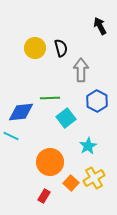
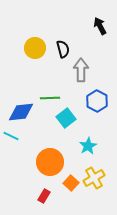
black semicircle: moved 2 px right, 1 px down
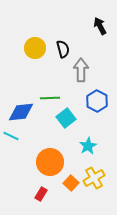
red rectangle: moved 3 px left, 2 px up
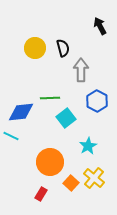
black semicircle: moved 1 px up
yellow cross: rotated 20 degrees counterclockwise
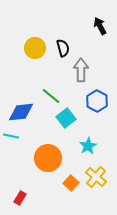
green line: moved 1 px right, 2 px up; rotated 42 degrees clockwise
cyan line: rotated 14 degrees counterclockwise
orange circle: moved 2 px left, 4 px up
yellow cross: moved 2 px right, 1 px up
red rectangle: moved 21 px left, 4 px down
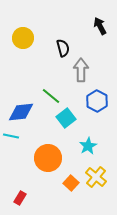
yellow circle: moved 12 px left, 10 px up
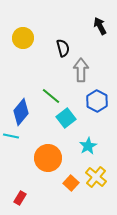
blue diamond: rotated 44 degrees counterclockwise
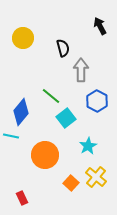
orange circle: moved 3 px left, 3 px up
red rectangle: moved 2 px right; rotated 56 degrees counterclockwise
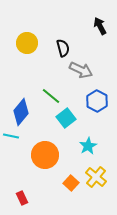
yellow circle: moved 4 px right, 5 px down
gray arrow: rotated 115 degrees clockwise
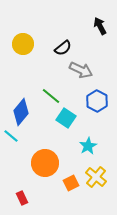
yellow circle: moved 4 px left, 1 px down
black semicircle: rotated 66 degrees clockwise
cyan square: rotated 18 degrees counterclockwise
cyan line: rotated 28 degrees clockwise
orange circle: moved 8 px down
orange square: rotated 21 degrees clockwise
